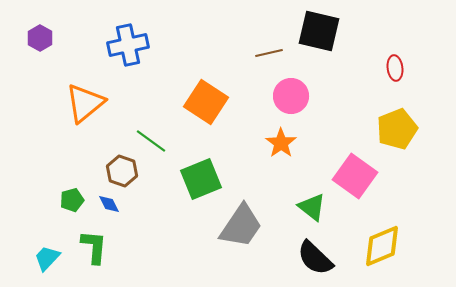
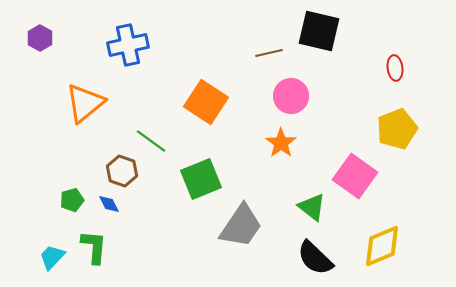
cyan trapezoid: moved 5 px right, 1 px up
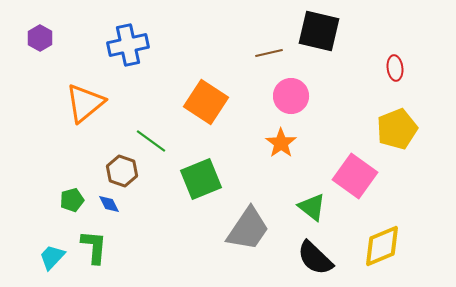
gray trapezoid: moved 7 px right, 3 px down
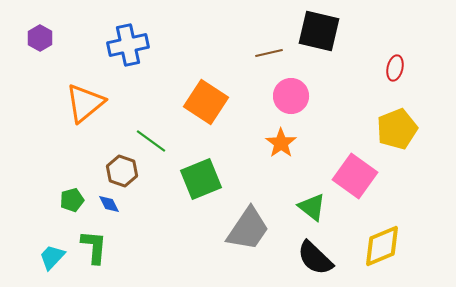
red ellipse: rotated 20 degrees clockwise
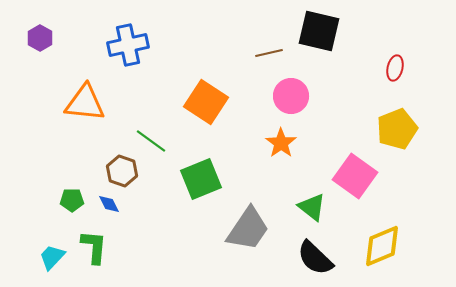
orange triangle: rotated 45 degrees clockwise
green pentagon: rotated 15 degrees clockwise
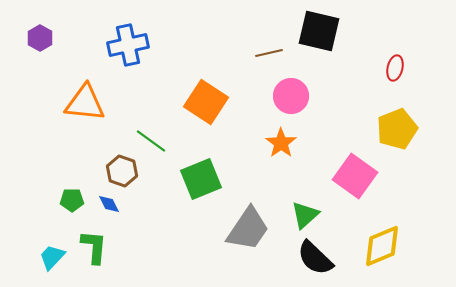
green triangle: moved 7 px left, 8 px down; rotated 40 degrees clockwise
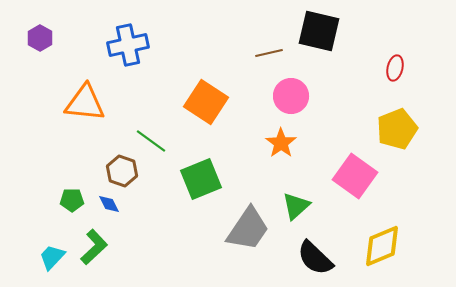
green triangle: moved 9 px left, 9 px up
green L-shape: rotated 42 degrees clockwise
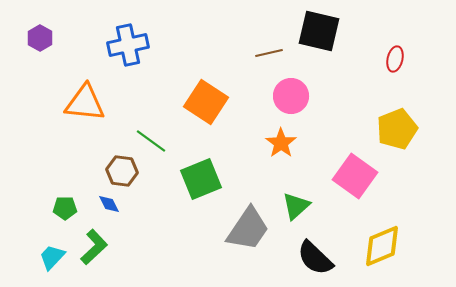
red ellipse: moved 9 px up
brown hexagon: rotated 12 degrees counterclockwise
green pentagon: moved 7 px left, 8 px down
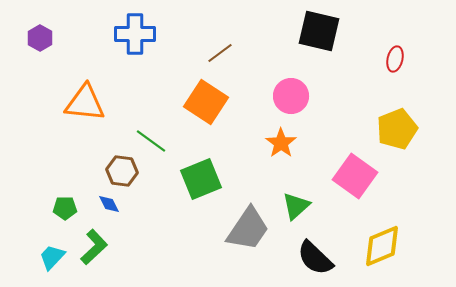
blue cross: moved 7 px right, 11 px up; rotated 12 degrees clockwise
brown line: moved 49 px left; rotated 24 degrees counterclockwise
